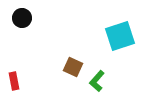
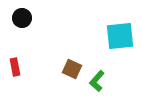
cyan square: rotated 12 degrees clockwise
brown square: moved 1 px left, 2 px down
red rectangle: moved 1 px right, 14 px up
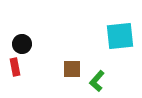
black circle: moved 26 px down
brown square: rotated 24 degrees counterclockwise
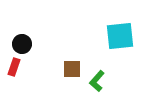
red rectangle: moved 1 px left; rotated 30 degrees clockwise
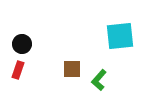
red rectangle: moved 4 px right, 3 px down
green L-shape: moved 2 px right, 1 px up
